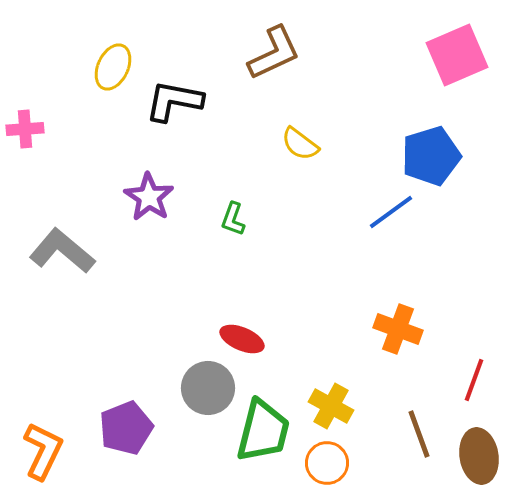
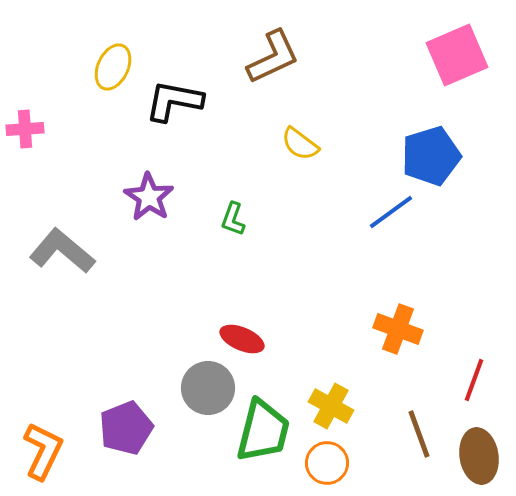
brown L-shape: moved 1 px left, 4 px down
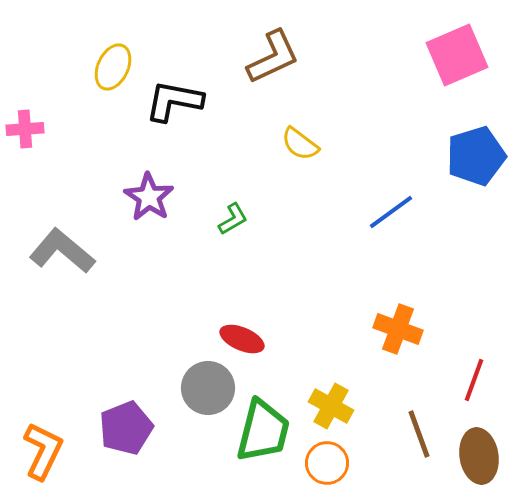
blue pentagon: moved 45 px right
green L-shape: rotated 140 degrees counterclockwise
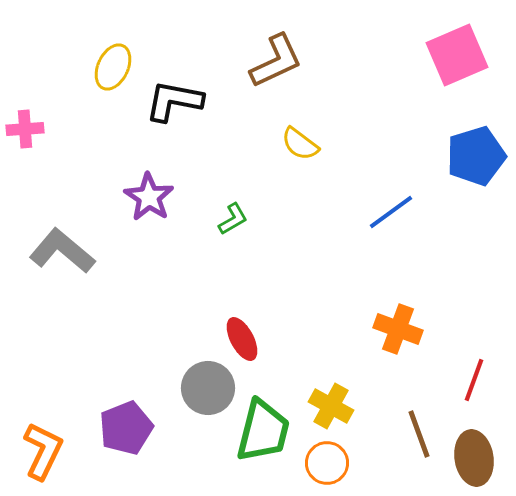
brown L-shape: moved 3 px right, 4 px down
red ellipse: rotated 39 degrees clockwise
brown ellipse: moved 5 px left, 2 px down
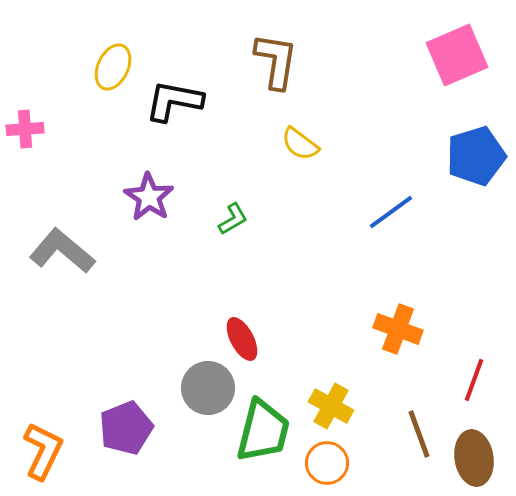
brown L-shape: rotated 56 degrees counterclockwise
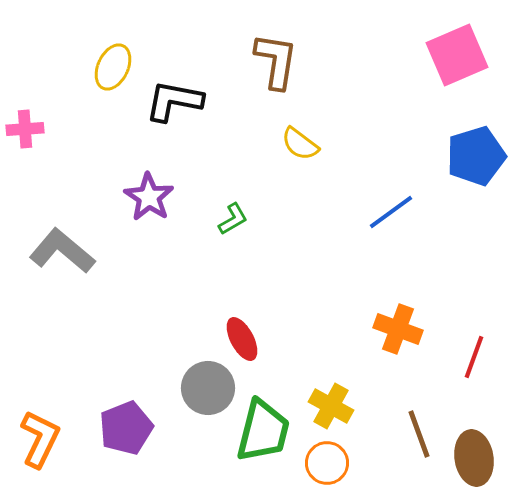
red line: moved 23 px up
orange L-shape: moved 3 px left, 12 px up
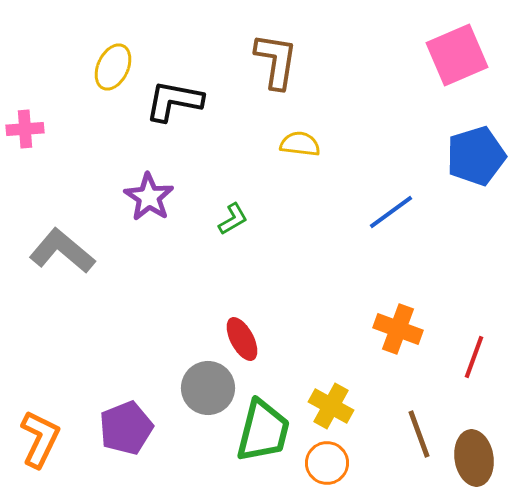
yellow semicircle: rotated 150 degrees clockwise
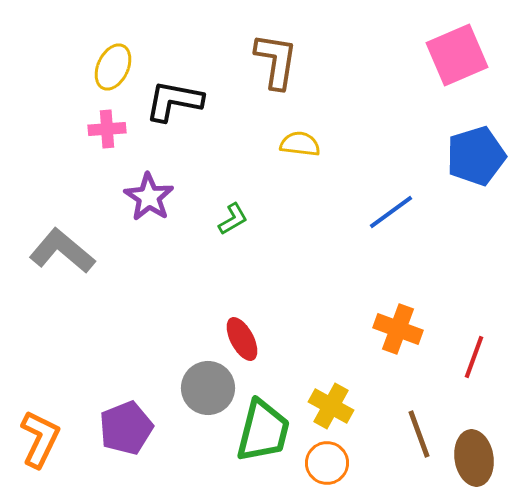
pink cross: moved 82 px right
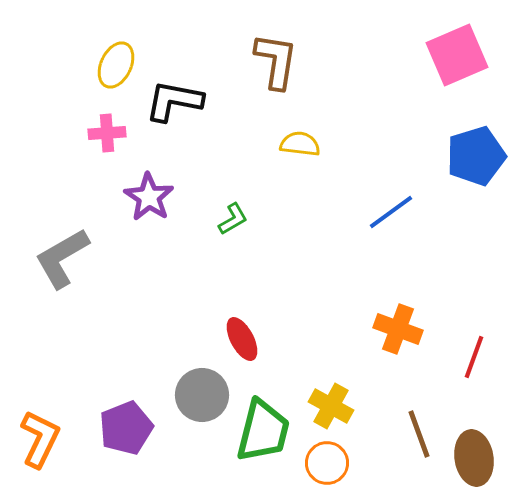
yellow ellipse: moved 3 px right, 2 px up
pink cross: moved 4 px down
gray L-shape: moved 7 px down; rotated 70 degrees counterclockwise
gray circle: moved 6 px left, 7 px down
